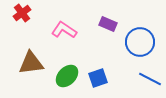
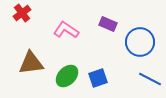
pink L-shape: moved 2 px right
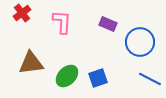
pink L-shape: moved 4 px left, 8 px up; rotated 60 degrees clockwise
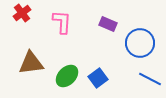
blue circle: moved 1 px down
blue square: rotated 18 degrees counterclockwise
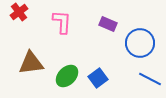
red cross: moved 3 px left, 1 px up
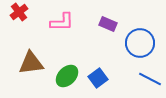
pink L-shape: rotated 85 degrees clockwise
